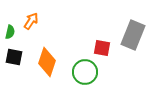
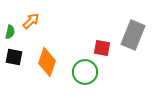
orange arrow: rotated 12 degrees clockwise
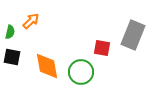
black square: moved 2 px left
orange diamond: moved 4 px down; rotated 28 degrees counterclockwise
green circle: moved 4 px left
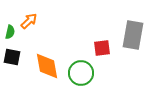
orange arrow: moved 2 px left
gray rectangle: rotated 12 degrees counterclockwise
red square: rotated 18 degrees counterclockwise
green circle: moved 1 px down
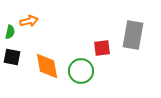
orange arrow: rotated 30 degrees clockwise
green circle: moved 2 px up
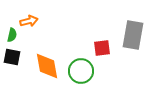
green semicircle: moved 2 px right, 3 px down
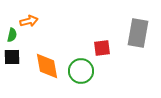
gray rectangle: moved 5 px right, 2 px up
black square: rotated 12 degrees counterclockwise
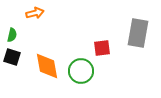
orange arrow: moved 6 px right, 8 px up
black square: rotated 18 degrees clockwise
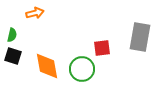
gray rectangle: moved 2 px right, 4 px down
black square: moved 1 px right, 1 px up
green circle: moved 1 px right, 2 px up
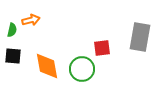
orange arrow: moved 4 px left, 7 px down
green semicircle: moved 5 px up
black square: rotated 12 degrees counterclockwise
